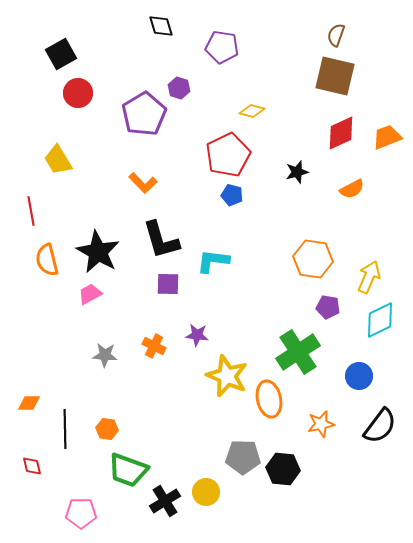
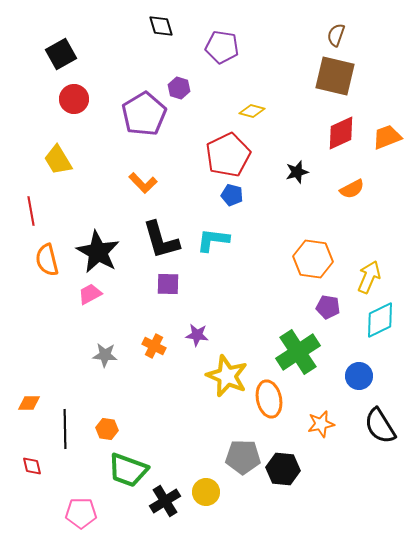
red circle at (78, 93): moved 4 px left, 6 px down
cyan L-shape at (213, 261): moved 21 px up
black semicircle at (380, 426): rotated 111 degrees clockwise
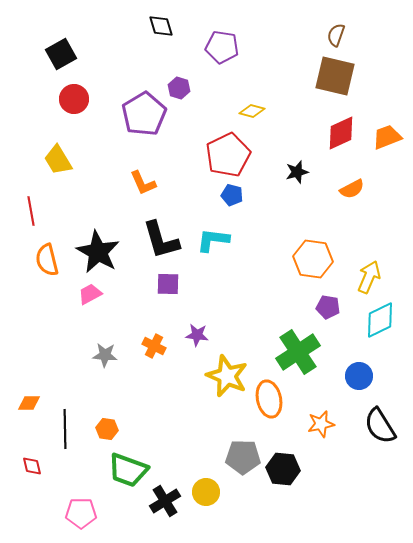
orange L-shape at (143, 183): rotated 20 degrees clockwise
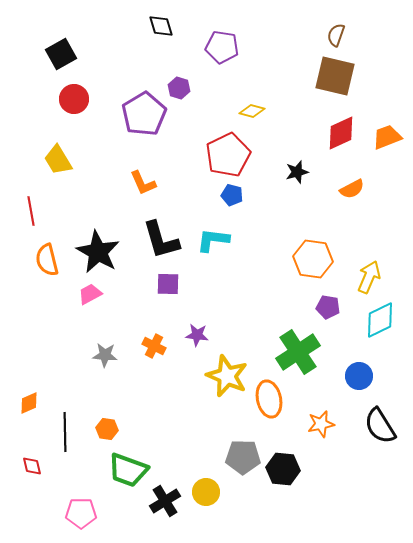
orange diamond at (29, 403): rotated 25 degrees counterclockwise
black line at (65, 429): moved 3 px down
